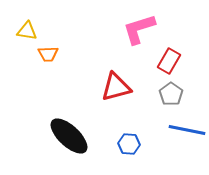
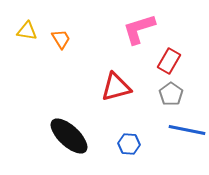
orange trapezoid: moved 13 px right, 15 px up; rotated 120 degrees counterclockwise
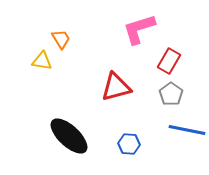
yellow triangle: moved 15 px right, 30 px down
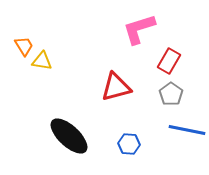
orange trapezoid: moved 37 px left, 7 px down
